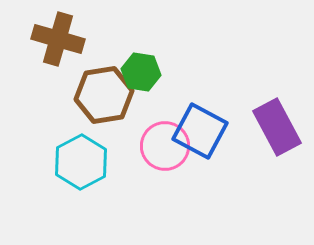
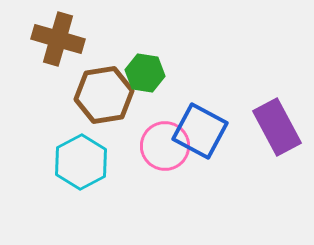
green hexagon: moved 4 px right, 1 px down
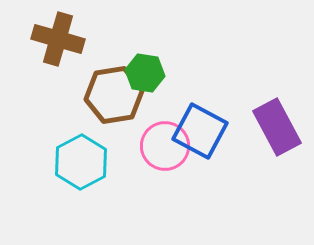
brown hexagon: moved 10 px right
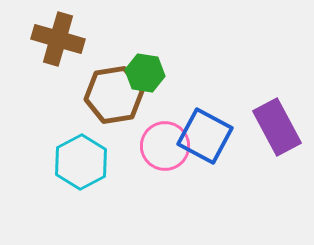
blue square: moved 5 px right, 5 px down
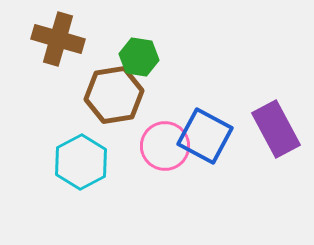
green hexagon: moved 6 px left, 16 px up
purple rectangle: moved 1 px left, 2 px down
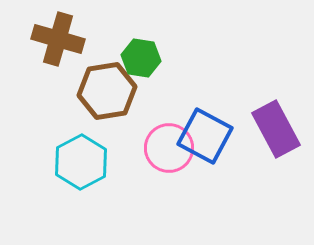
green hexagon: moved 2 px right, 1 px down
brown hexagon: moved 7 px left, 4 px up
pink circle: moved 4 px right, 2 px down
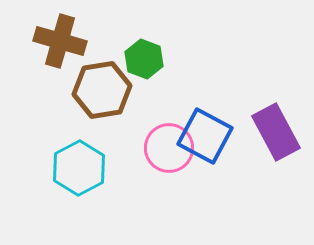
brown cross: moved 2 px right, 2 px down
green hexagon: moved 3 px right, 1 px down; rotated 12 degrees clockwise
brown hexagon: moved 5 px left, 1 px up
purple rectangle: moved 3 px down
cyan hexagon: moved 2 px left, 6 px down
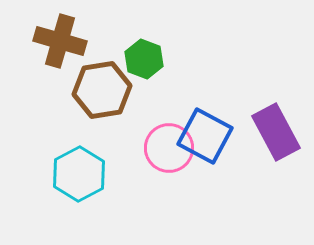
cyan hexagon: moved 6 px down
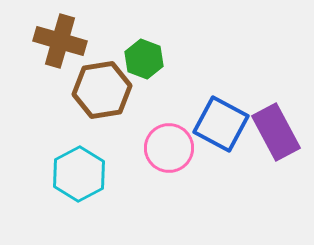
blue square: moved 16 px right, 12 px up
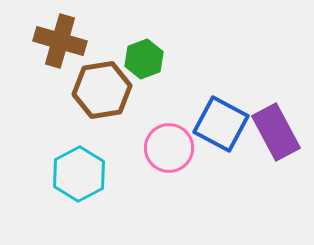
green hexagon: rotated 18 degrees clockwise
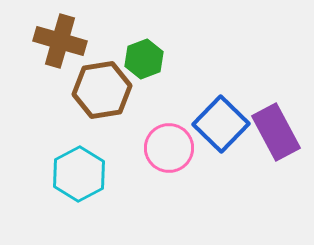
blue square: rotated 16 degrees clockwise
